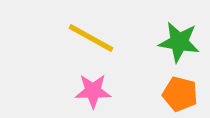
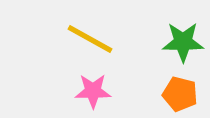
yellow line: moved 1 px left, 1 px down
green star: moved 4 px right; rotated 9 degrees counterclockwise
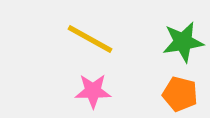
green star: rotated 9 degrees counterclockwise
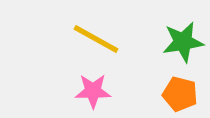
yellow line: moved 6 px right
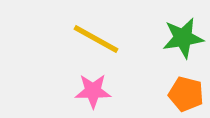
green star: moved 4 px up
orange pentagon: moved 6 px right
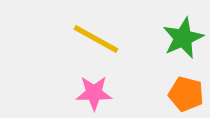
green star: rotated 15 degrees counterclockwise
pink star: moved 1 px right, 2 px down
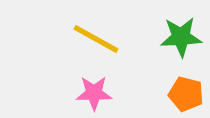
green star: moved 2 px left, 1 px up; rotated 21 degrees clockwise
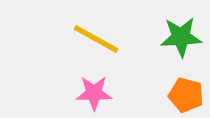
orange pentagon: moved 1 px down
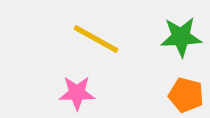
pink star: moved 17 px left
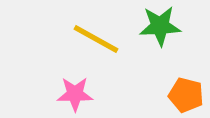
green star: moved 21 px left, 11 px up
pink star: moved 2 px left, 1 px down
